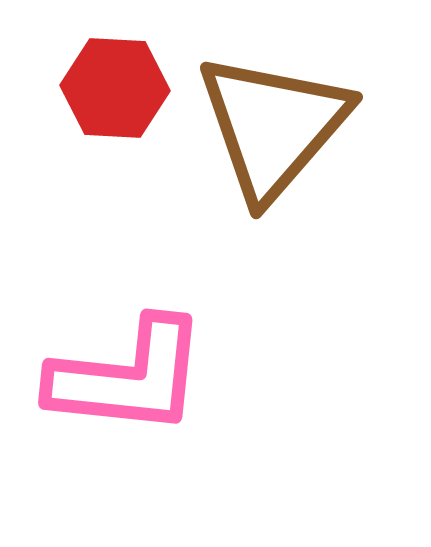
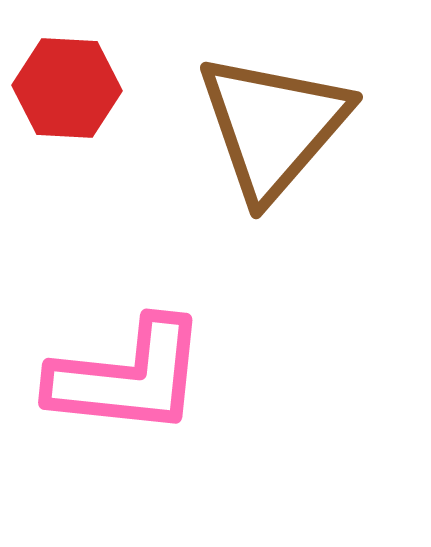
red hexagon: moved 48 px left
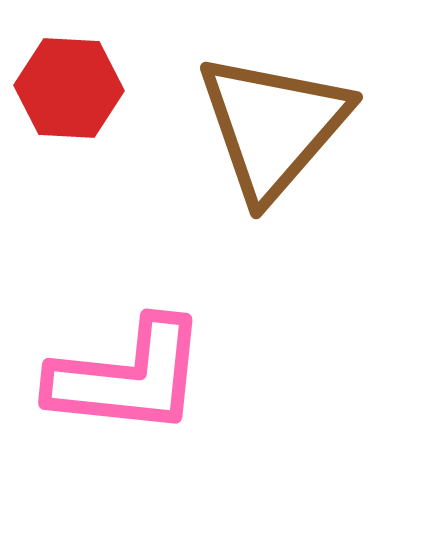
red hexagon: moved 2 px right
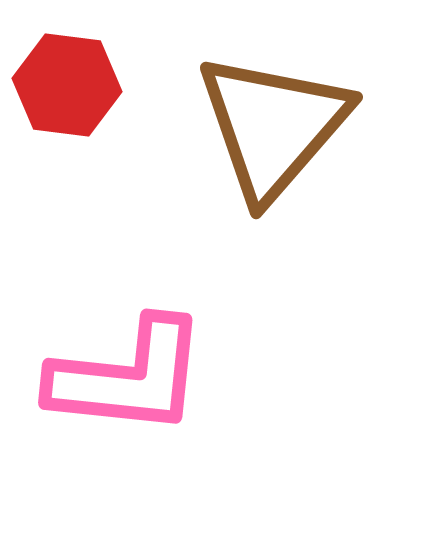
red hexagon: moved 2 px left, 3 px up; rotated 4 degrees clockwise
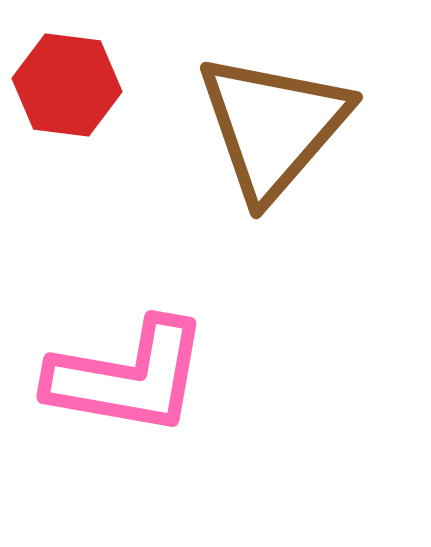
pink L-shape: rotated 4 degrees clockwise
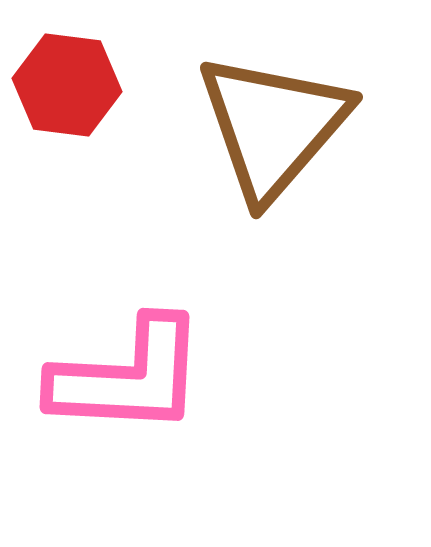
pink L-shape: rotated 7 degrees counterclockwise
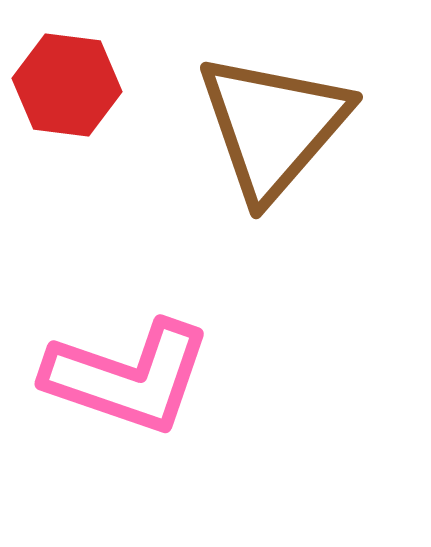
pink L-shape: rotated 16 degrees clockwise
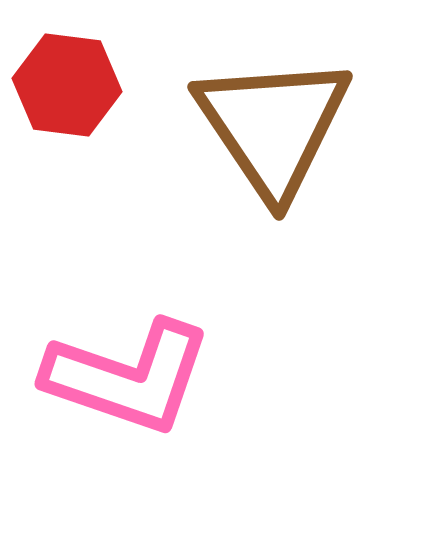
brown triangle: rotated 15 degrees counterclockwise
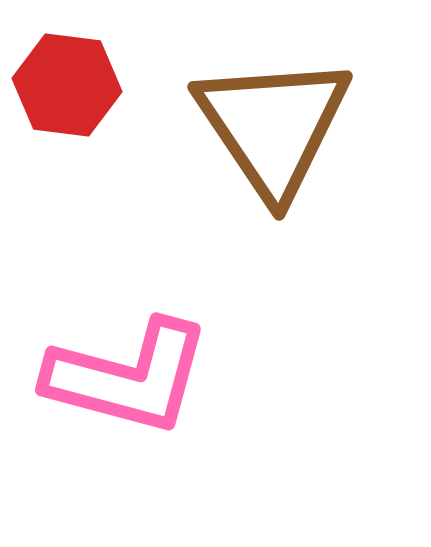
pink L-shape: rotated 4 degrees counterclockwise
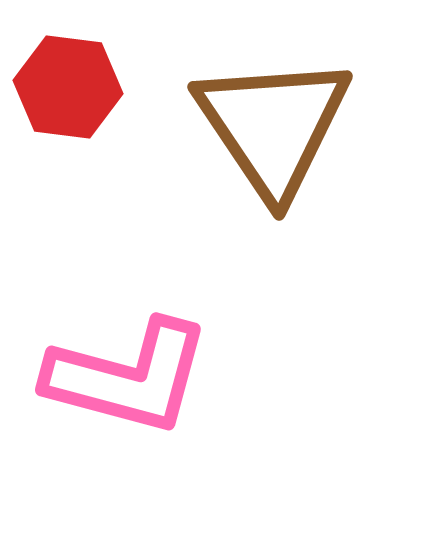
red hexagon: moved 1 px right, 2 px down
